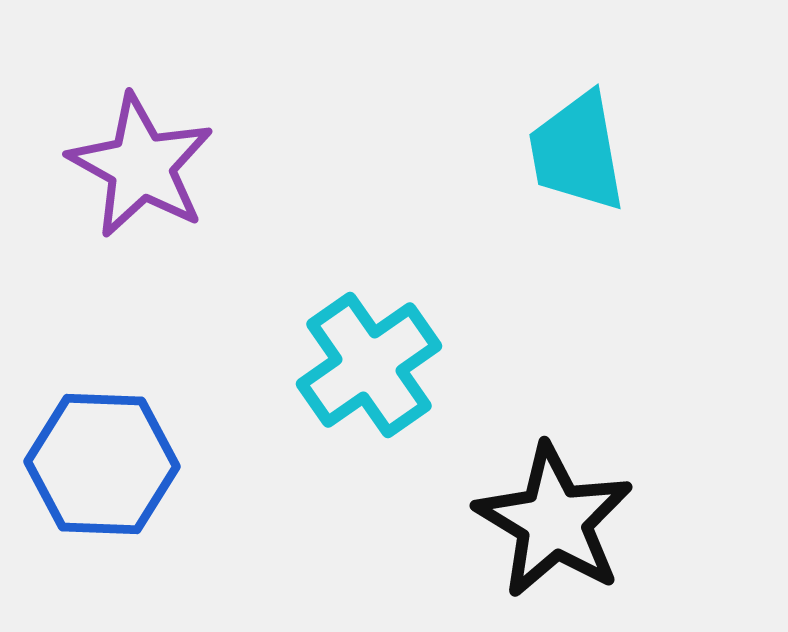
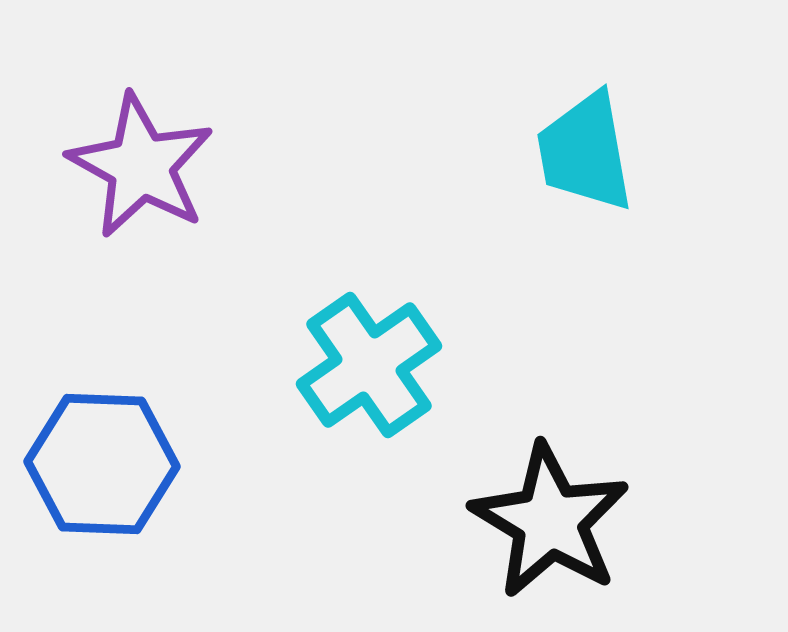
cyan trapezoid: moved 8 px right
black star: moved 4 px left
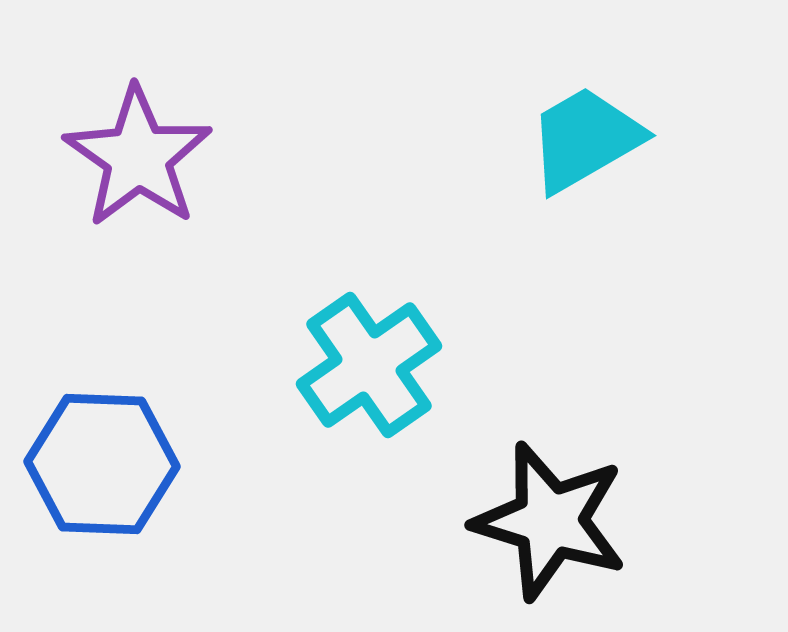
cyan trapezoid: moved 13 px up; rotated 70 degrees clockwise
purple star: moved 3 px left, 9 px up; rotated 6 degrees clockwise
black star: rotated 14 degrees counterclockwise
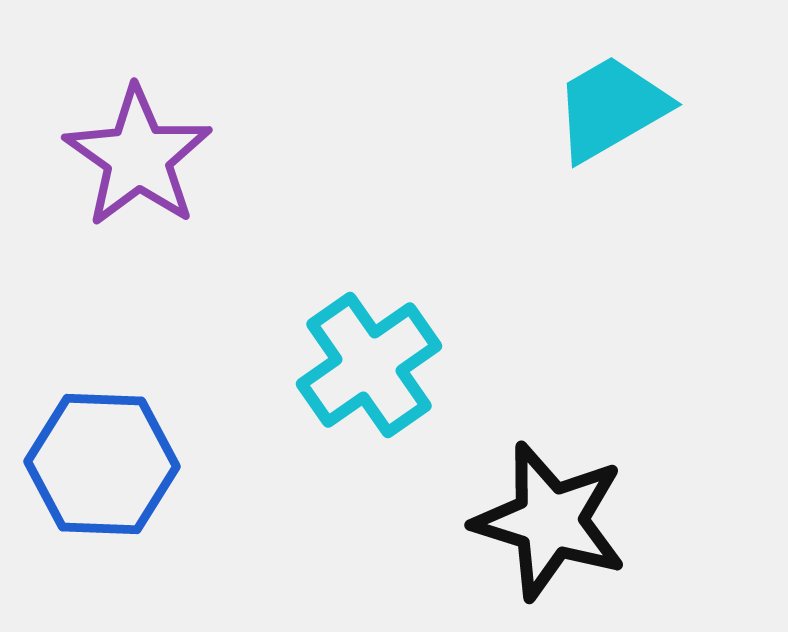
cyan trapezoid: moved 26 px right, 31 px up
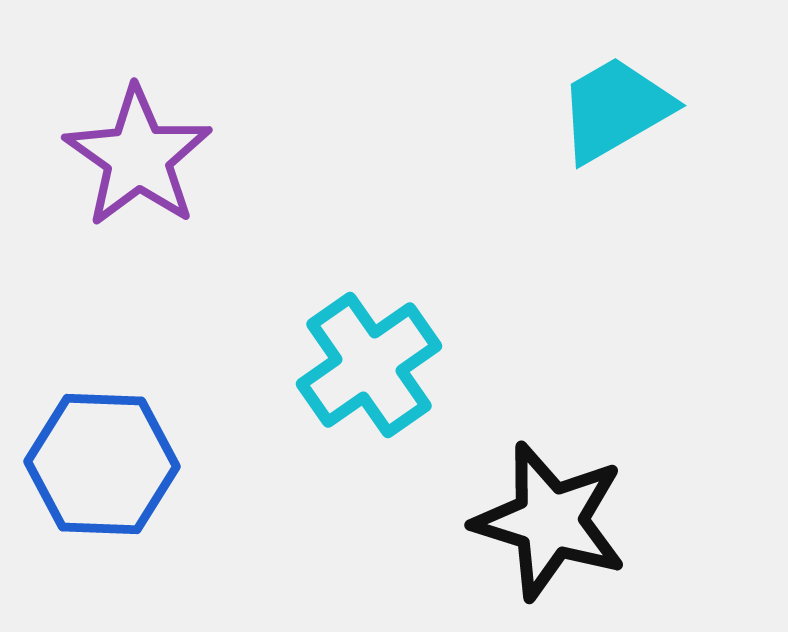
cyan trapezoid: moved 4 px right, 1 px down
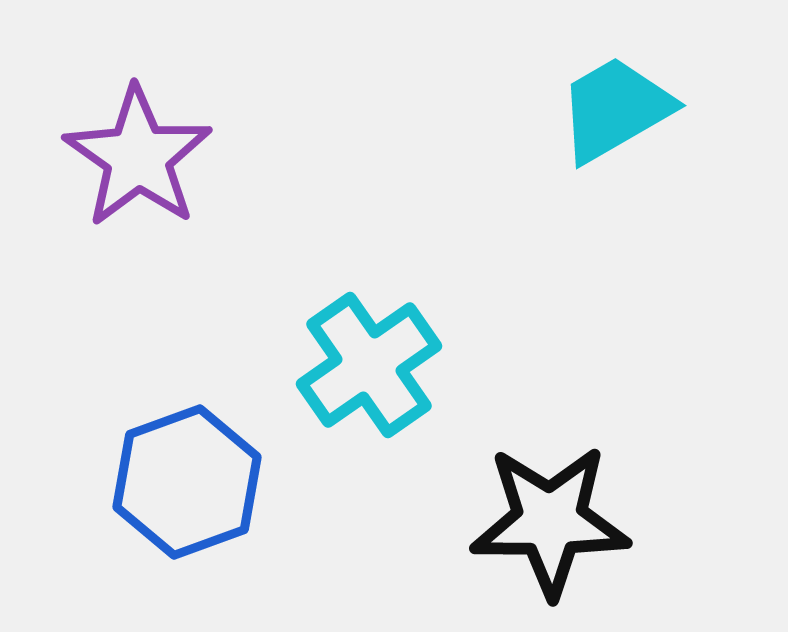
blue hexagon: moved 85 px right, 18 px down; rotated 22 degrees counterclockwise
black star: rotated 17 degrees counterclockwise
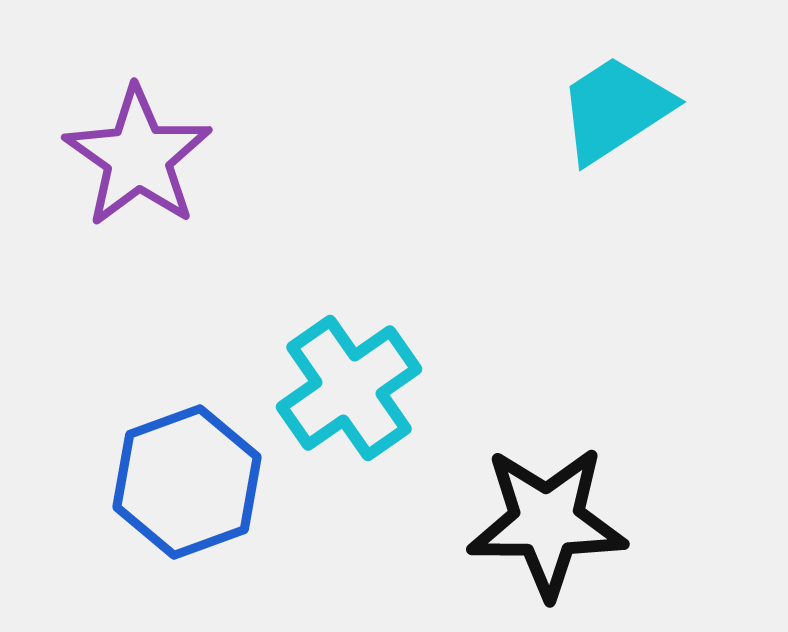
cyan trapezoid: rotated 3 degrees counterclockwise
cyan cross: moved 20 px left, 23 px down
black star: moved 3 px left, 1 px down
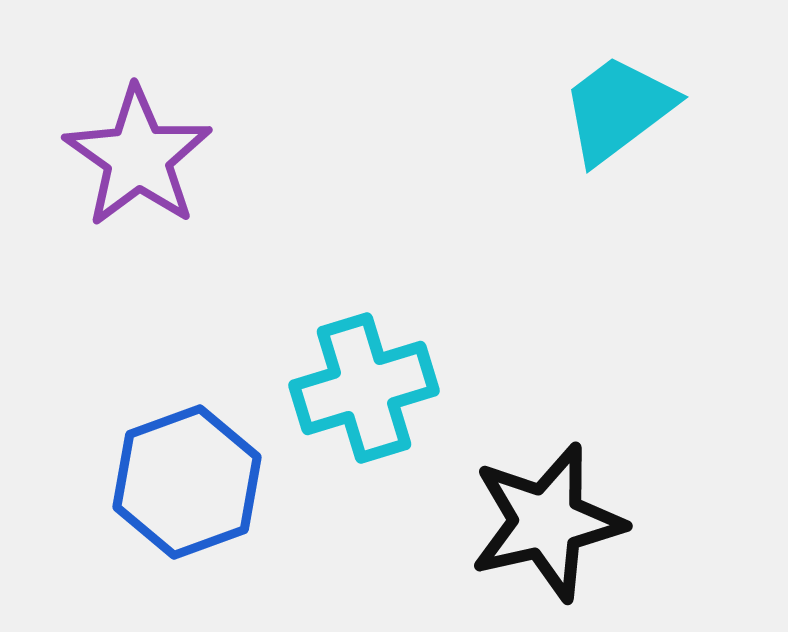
cyan trapezoid: moved 3 px right; rotated 4 degrees counterclockwise
cyan cross: moved 15 px right; rotated 18 degrees clockwise
black star: rotated 13 degrees counterclockwise
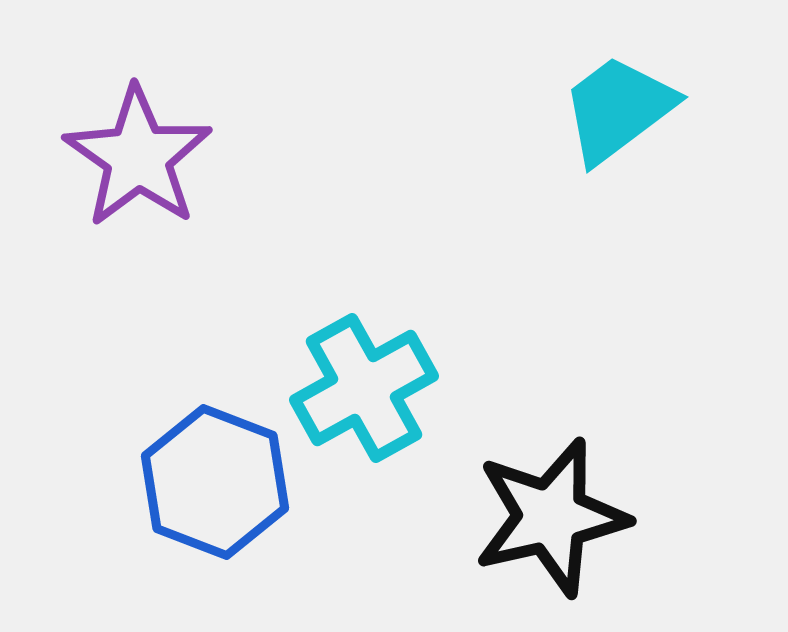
cyan cross: rotated 12 degrees counterclockwise
blue hexagon: moved 28 px right; rotated 19 degrees counterclockwise
black star: moved 4 px right, 5 px up
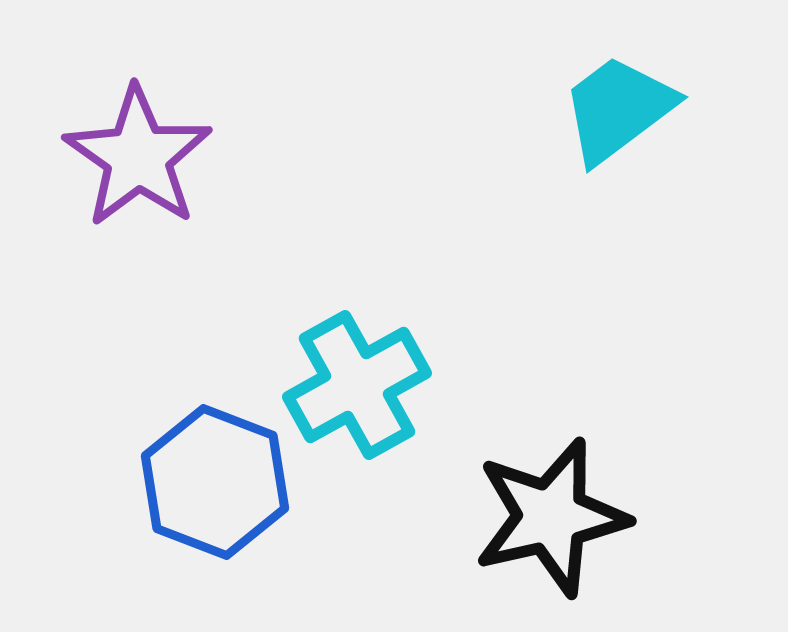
cyan cross: moved 7 px left, 3 px up
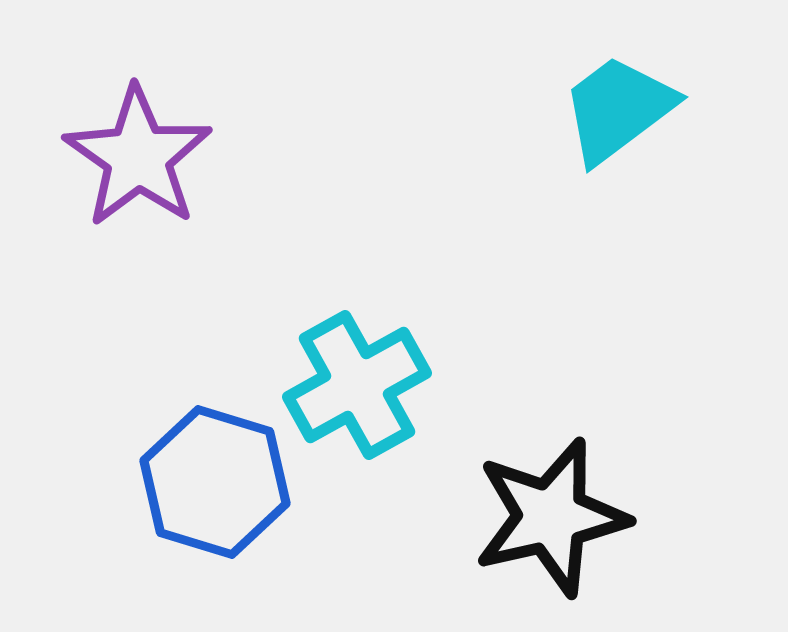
blue hexagon: rotated 4 degrees counterclockwise
